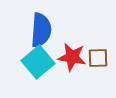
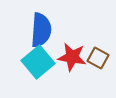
brown square: rotated 30 degrees clockwise
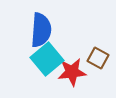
red star: moved 15 px down; rotated 16 degrees counterclockwise
cyan square: moved 9 px right, 3 px up
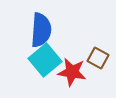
cyan square: moved 2 px left, 1 px down
red star: rotated 16 degrees clockwise
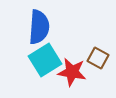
blue semicircle: moved 2 px left, 3 px up
cyan square: rotated 8 degrees clockwise
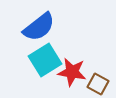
blue semicircle: rotated 48 degrees clockwise
brown square: moved 26 px down
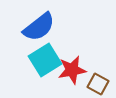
red star: moved 2 px up; rotated 20 degrees counterclockwise
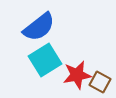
red star: moved 5 px right, 5 px down
brown square: moved 2 px right, 2 px up
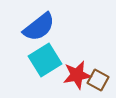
brown square: moved 2 px left, 2 px up
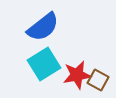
blue semicircle: moved 4 px right
cyan square: moved 1 px left, 4 px down
